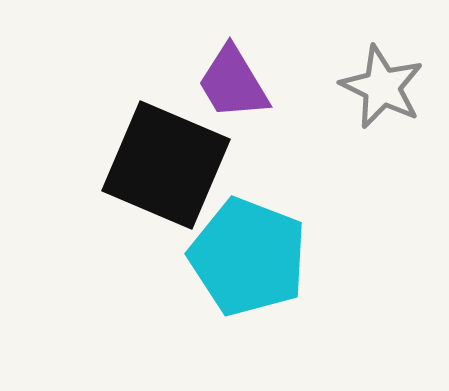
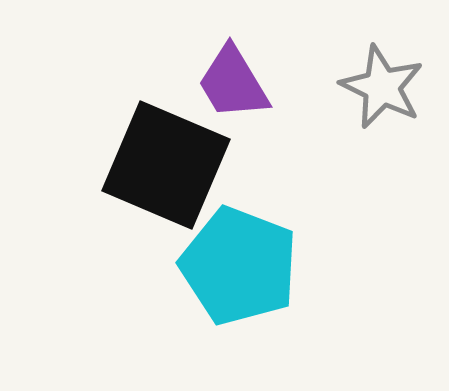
cyan pentagon: moved 9 px left, 9 px down
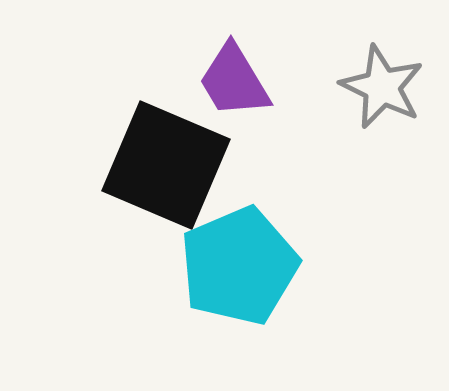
purple trapezoid: moved 1 px right, 2 px up
cyan pentagon: rotated 28 degrees clockwise
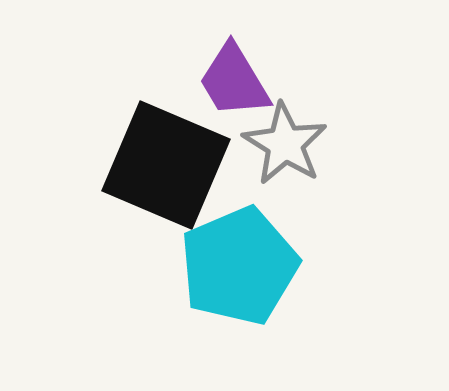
gray star: moved 97 px left, 57 px down; rotated 6 degrees clockwise
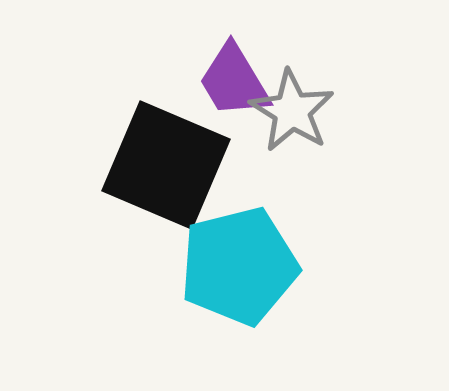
gray star: moved 7 px right, 33 px up
cyan pentagon: rotated 9 degrees clockwise
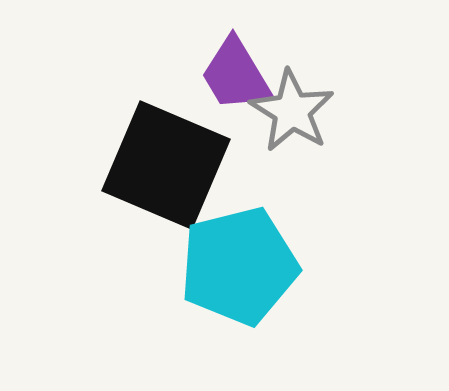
purple trapezoid: moved 2 px right, 6 px up
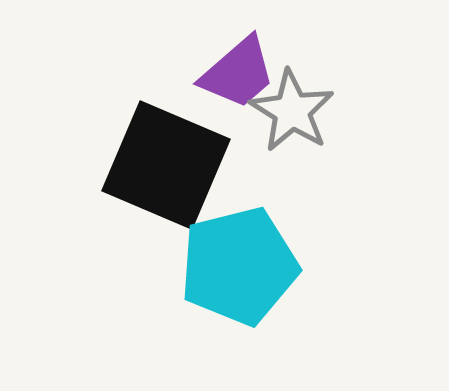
purple trapezoid: moved 2 px right, 2 px up; rotated 100 degrees counterclockwise
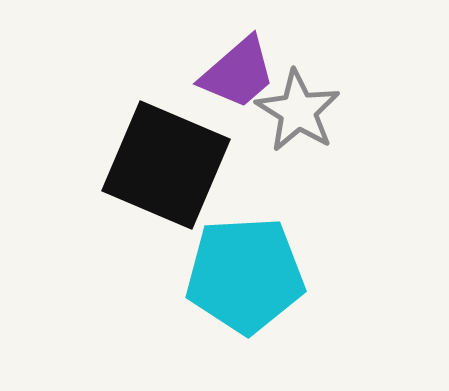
gray star: moved 6 px right
cyan pentagon: moved 6 px right, 9 px down; rotated 11 degrees clockwise
